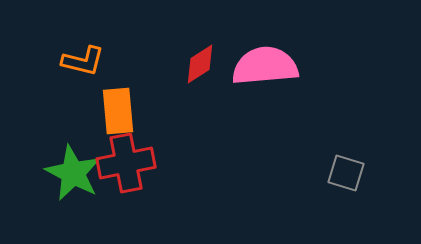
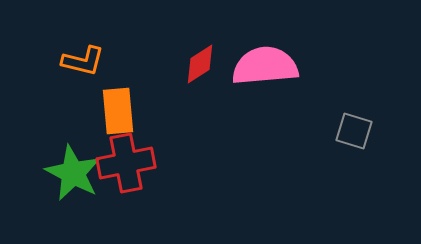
gray square: moved 8 px right, 42 px up
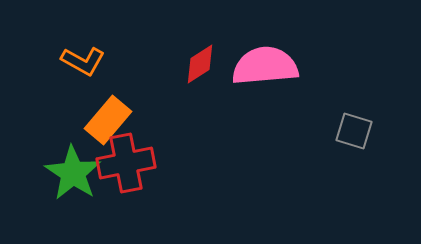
orange L-shape: rotated 15 degrees clockwise
orange rectangle: moved 10 px left, 9 px down; rotated 45 degrees clockwise
green star: rotated 6 degrees clockwise
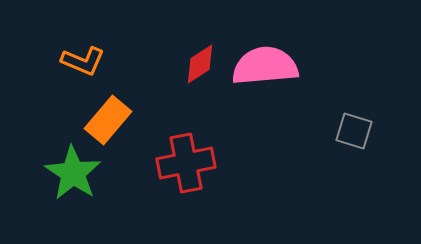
orange L-shape: rotated 6 degrees counterclockwise
red cross: moved 60 px right
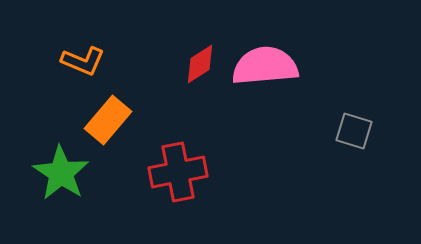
red cross: moved 8 px left, 9 px down
green star: moved 12 px left
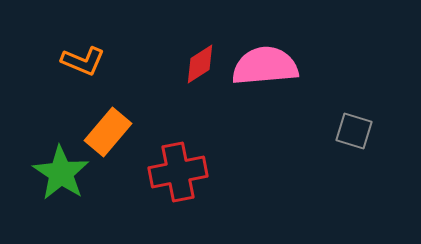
orange rectangle: moved 12 px down
